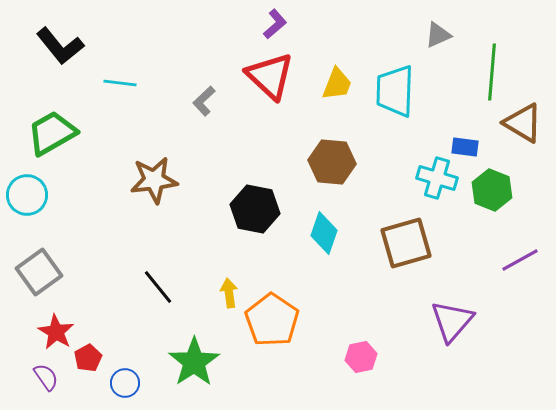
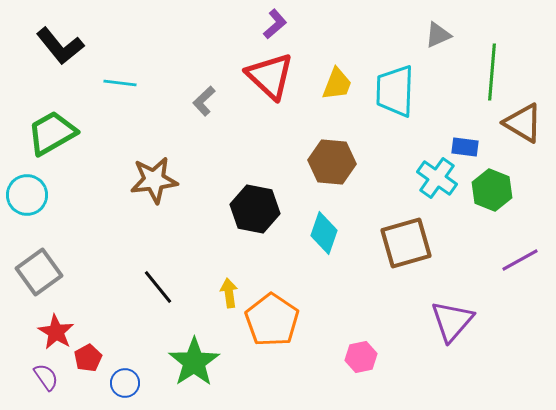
cyan cross: rotated 18 degrees clockwise
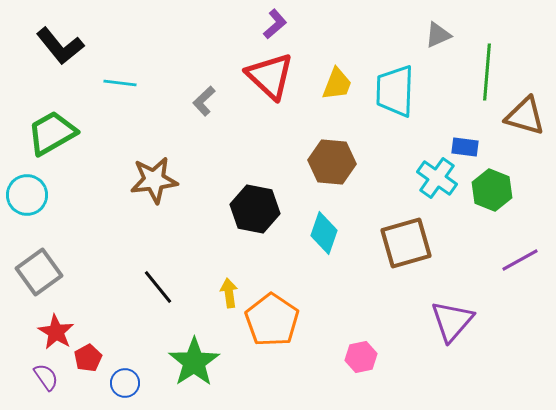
green line: moved 5 px left
brown triangle: moved 2 px right, 7 px up; rotated 15 degrees counterclockwise
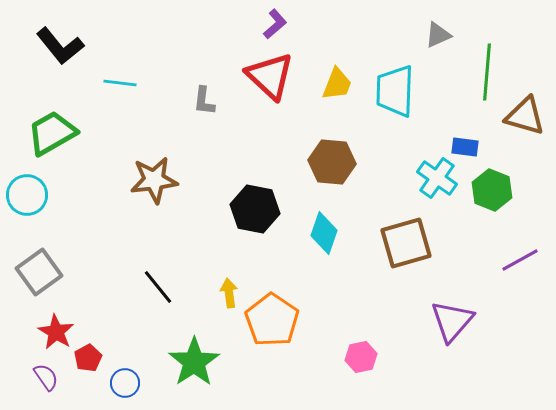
gray L-shape: rotated 40 degrees counterclockwise
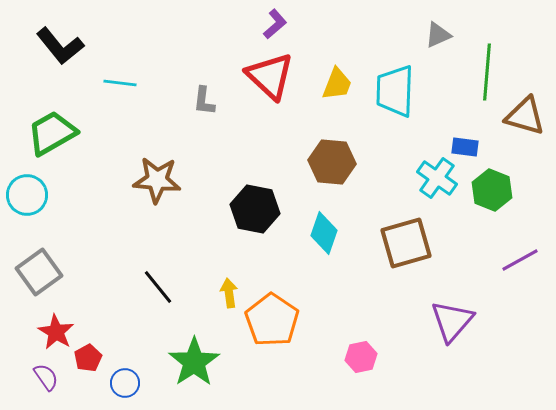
brown star: moved 3 px right; rotated 12 degrees clockwise
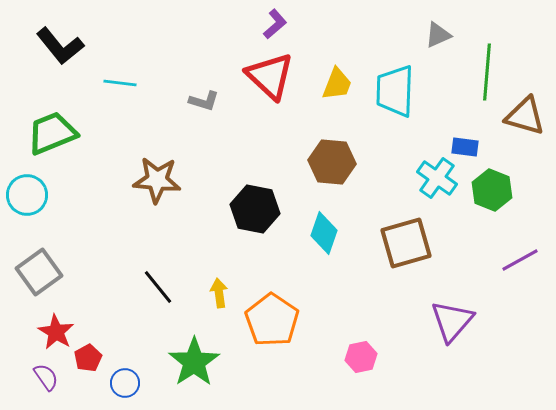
gray L-shape: rotated 80 degrees counterclockwise
green trapezoid: rotated 8 degrees clockwise
yellow arrow: moved 10 px left
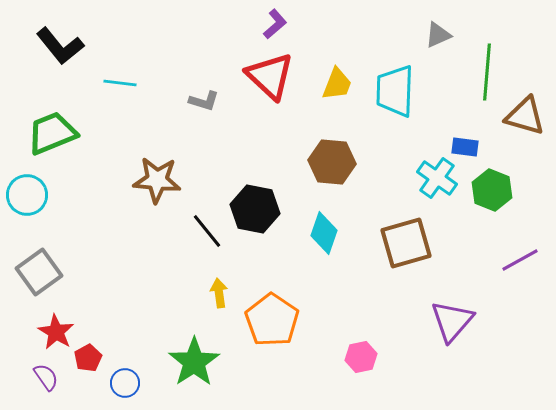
black line: moved 49 px right, 56 px up
